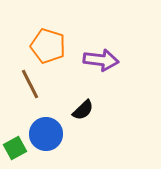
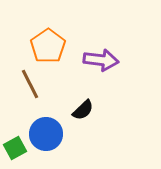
orange pentagon: rotated 20 degrees clockwise
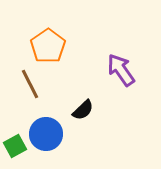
purple arrow: moved 20 px right, 10 px down; rotated 132 degrees counterclockwise
green square: moved 2 px up
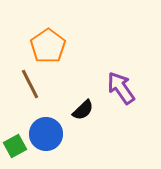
purple arrow: moved 18 px down
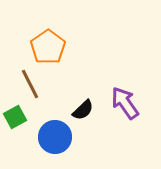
orange pentagon: moved 1 px down
purple arrow: moved 4 px right, 15 px down
blue circle: moved 9 px right, 3 px down
green square: moved 29 px up
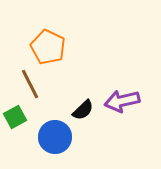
orange pentagon: rotated 12 degrees counterclockwise
purple arrow: moved 3 px left, 2 px up; rotated 68 degrees counterclockwise
